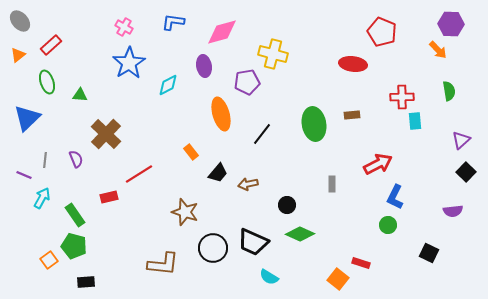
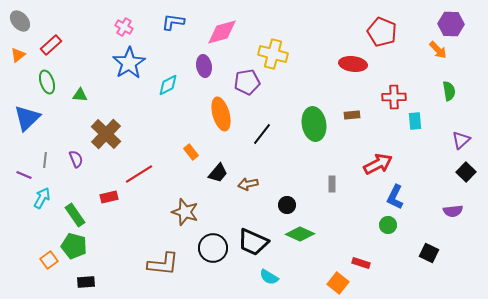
red cross at (402, 97): moved 8 px left
orange square at (338, 279): moved 4 px down
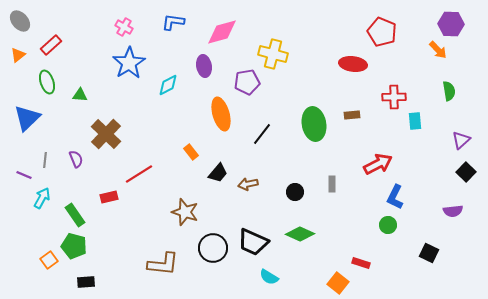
black circle at (287, 205): moved 8 px right, 13 px up
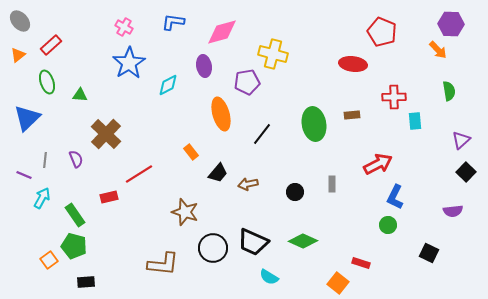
green diamond at (300, 234): moved 3 px right, 7 px down
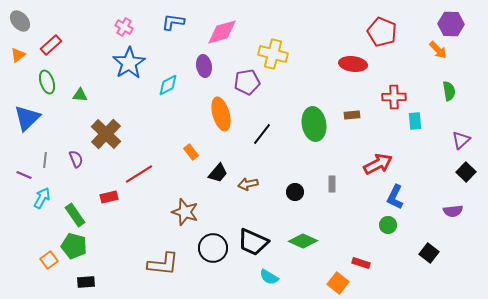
black square at (429, 253): rotated 12 degrees clockwise
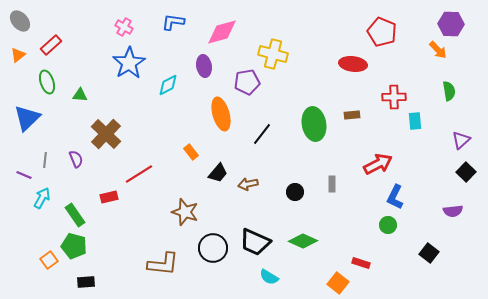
black trapezoid at (253, 242): moved 2 px right
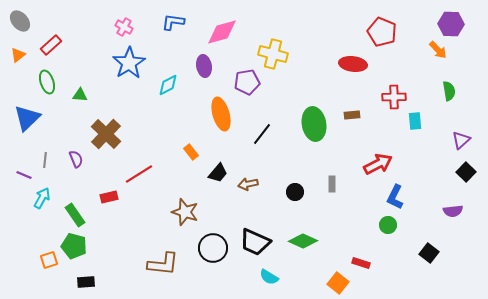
orange square at (49, 260): rotated 18 degrees clockwise
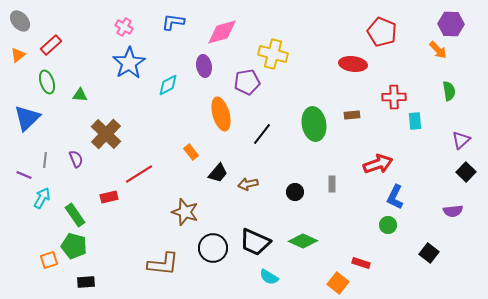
red arrow at (378, 164): rotated 8 degrees clockwise
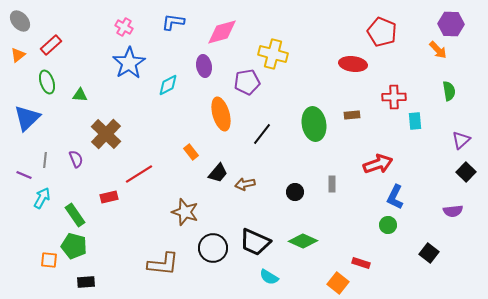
brown arrow at (248, 184): moved 3 px left
orange square at (49, 260): rotated 24 degrees clockwise
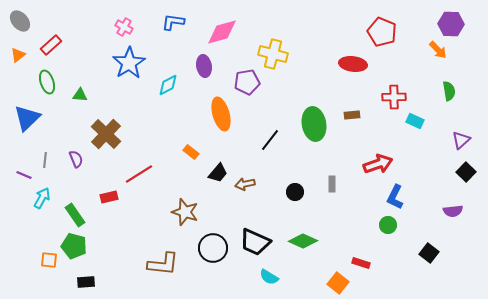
cyan rectangle at (415, 121): rotated 60 degrees counterclockwise
black line at (262, 134): moved 8 px right, 6 px down
orange rectangle at (191, 152): rotated 14 degrees counterclockwise
